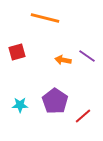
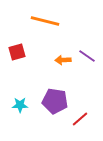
orange line: moved 3 px down
orange arrow: rotated 14 degrees counterclockwise
purple pentagon: rotated 25 degrees counterclockwise
red line: moved 3 px left, 3 px down
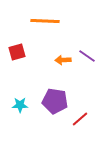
orange line: rotated 12 degrees counterclockwise
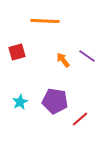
orange arrow: rotated 56 degrees clockwise
cyan star: moved 3 px up; rotated 28 degrees counterclockwise
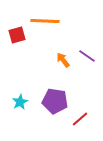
red square: moved 17 px up
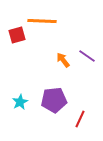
orange line: moved 3 px left
purple pentagon: moved 1 px left, 1 px up; rotated 15 degrees counterclockwise
red line: rotated 24 degrees counterclockwise
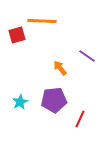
orange arrow: moved 3 px left, 8 px down
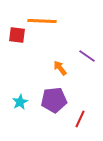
red square: rotated 24 degrees clockwise
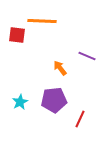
purple line: rotated 12 degrees counterclockwise
